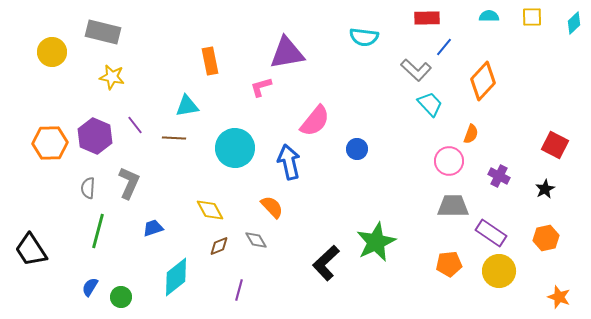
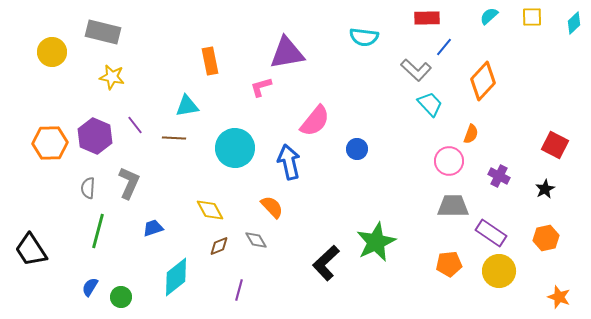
cyan semicircle at (489, 16): rotated 42 degrees counterclockwise
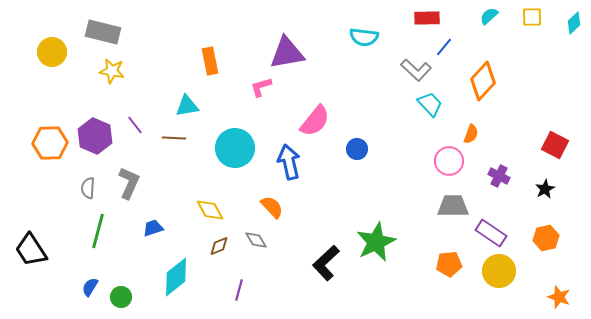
yellow star at (112, 77): moved 6 px up
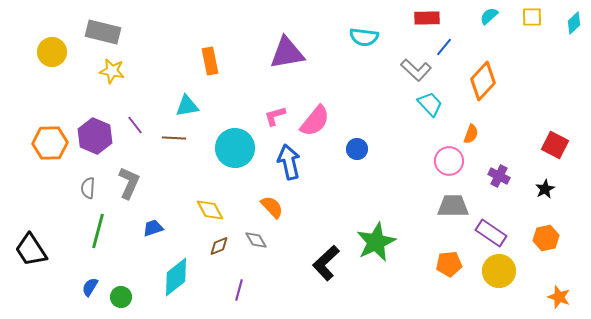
pink L-shape at (261, 87): moved 14 px right, 29 px down
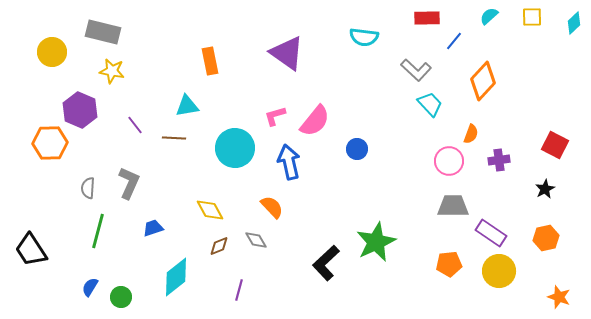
blue line at (444, 47): moved 10 px right, 6 px up
purple triangle at (287, 53): rotated 45 degrees clockwise
purple hexagon at (95, 136): moved 15 px left, 26 px up
purple cross at (499, 176): moved 16 px up; rotated 35 degrees counterclockwise
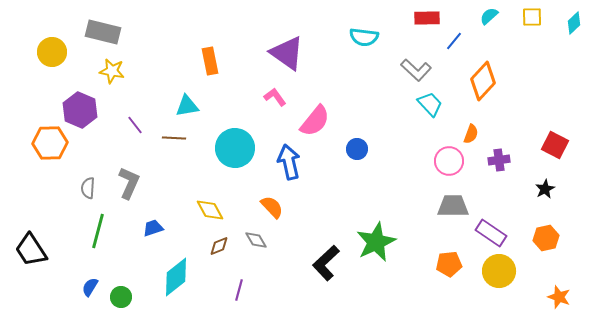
pink L-shape at (275, 116): moved 19 px up; rotated 70 degrees clockwise
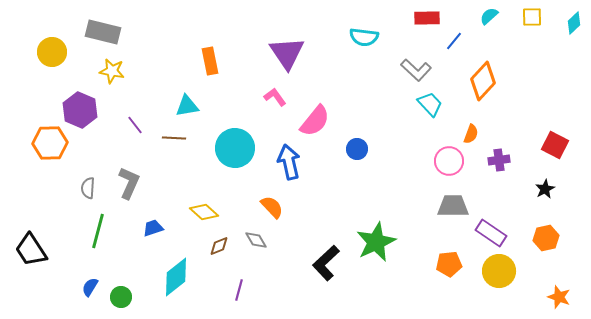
purple triangle at (287, 53): rotated 21 degrees clockwise
yellow diamond at (210, 210): moved 6 px left, 2 px down; rotated 20 degrees counterclockwise
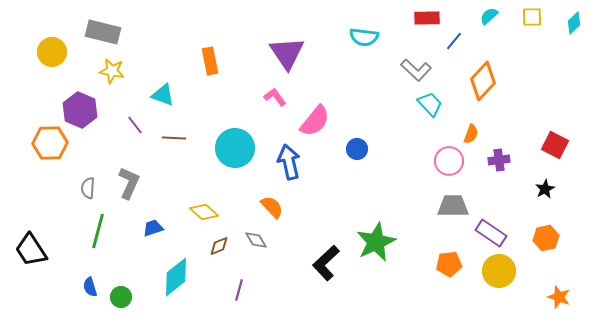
cyan triangle at (187, 106): moved 24 px left, 11 px up; rotated 30 degrees clockwise
blue semicircle at (90, 287): rotated 48 degrees counterclockwise
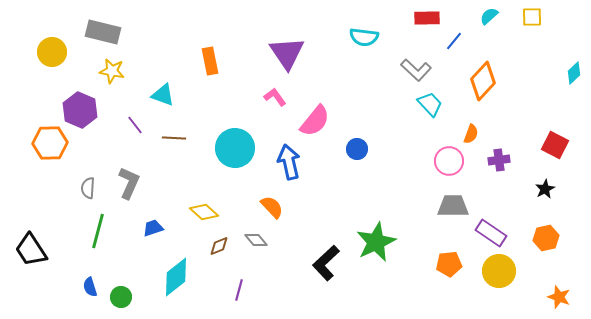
cyan diamond at (574, 23): moved 50 px down
gray diamond at (256, 240): rotated 10 degrees counterclockwise
